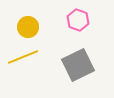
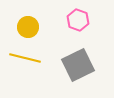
yellow line: moved 2 px right, 1 px down; rotated 36 degrees clockwise
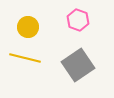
gray square: rotated 8 degrees counterclockwise
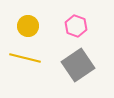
pink hexagon: moved 2 px left, 6 px down
yellow circle: moved 1 px up
